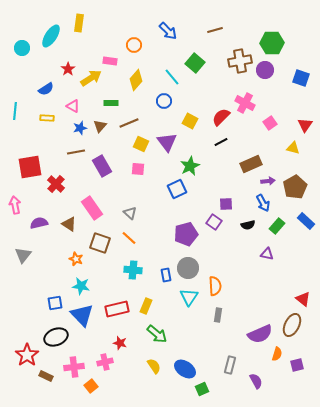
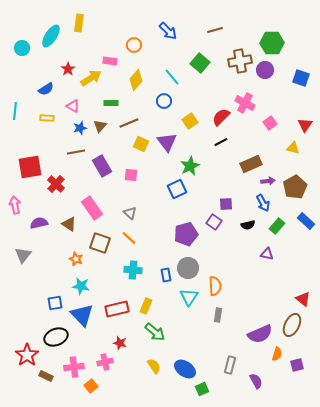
green square at (195, 63): moved 5 px right
yellow square at (190, 121): rotated 28 degrees clockwise
pink square at (138, 169): moved 7 px left, 6 px down
green arrow at (157, 334): moved 2 px left, 2 px up
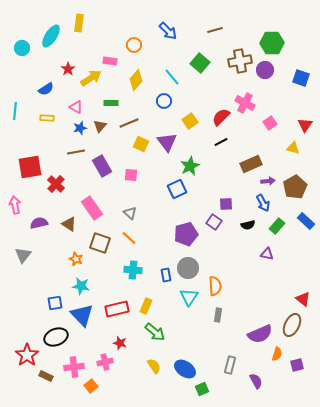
pink triangle at (73, 106): moved 3 px right, 1 px down
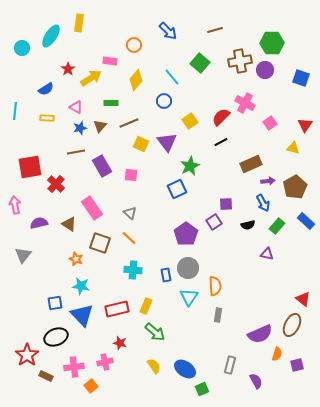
purple square at (214, 222): rotated 21 degrees clockwise
purple pentagon at (186, 234): rotated 20 degrees counterclockwise
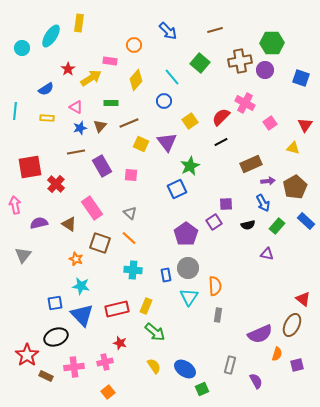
orange square at (91, 386): moved 17 px right, 6 px down
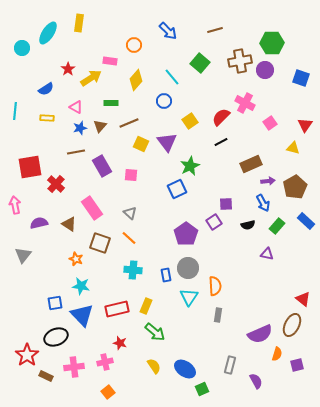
cyan ellipse at (51, 36): moved 3 px left, 3 px up
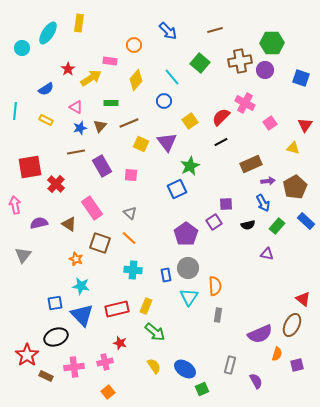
yellow rectangle at (47, 118): moved 1 px left, 2 px down; rotated 24 degrees clockwise
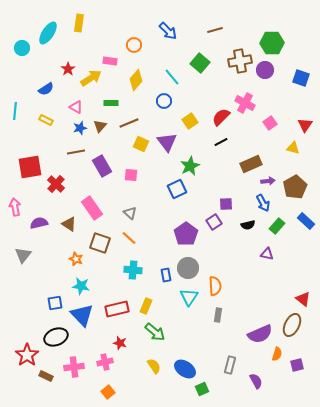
pink arrow at (15, 205): moved 2 px down
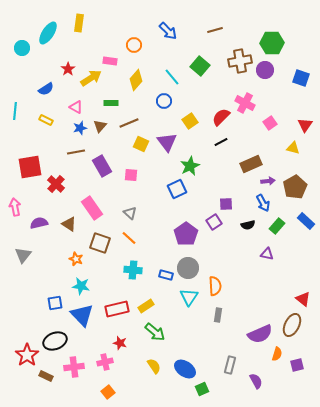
green square at (200, 63): moved 3 px down
blue rectangle at (166, 275): rotated 64 degrees counterclockwise
yellow rectangle at (146, 306): rotated 35 degrees clockwise
black ellipse at (56, 337): moved 1 px left, 4 px down
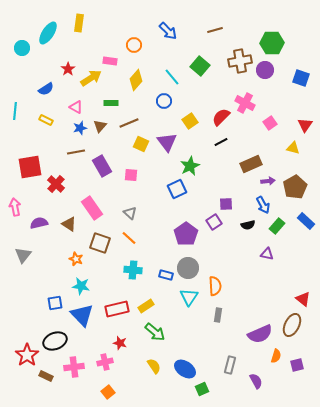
blue arrow at (263, 203): moved 2 px down
orange semicircle at (277, 354): moved 1 px left, 2 px down
